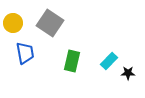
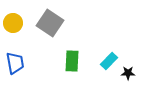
blue trapezoid: moved 10 px left, 10 px down
green rectangle: rotated 10 degrees counterclockwise
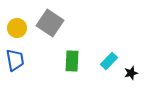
yellow circle: moved 4 px right, 5 px down
blue trapezoid: moved 3 px up
black star: moved 3 px right; rotated 16 degrees counterclockwise
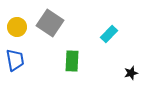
yellow circle: moved 1 px up
cyan rectangle: moved 27 px up
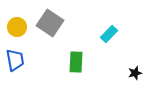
green rectangle: moved 4 px right, 1 px down
black star: moved 4 px right
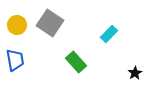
yellow circle: moved 2 px up
green rectangle: rotated 45 degrees counterclockwise
black star: rotated 16 degrees counterclockwise
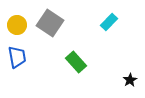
cyan rectangle: moved 12 px up
blue trapezoid: moved 2 px right, 3 px up
black star: moved 5 px left, 7 px down
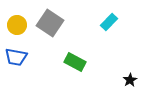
blue trapezoid: moved 1 px left; rotated 110 degrees clockwise
green rectangle: moved 1 px left; rotated 20 degrees counterclockwise
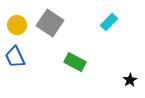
blue trapezoid: moved 1 px left; rotated 55 degrees clockwise
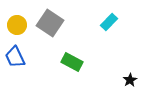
green rectangle: moved 3 px left
